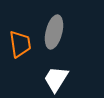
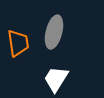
orange trapezoid: moved 2 px left, 1 px up
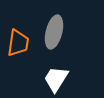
orange trapezoid: rotated 16 degrees clockwise
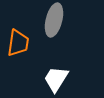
gray ellipse: moved 12 px up
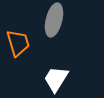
orange trapezoid: rotated 24 degrees counterclockwise
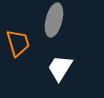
white trapezoid: moved 4 px right, 11 px up
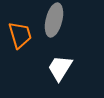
orange trapezoid: moved 2 px right, 8 px up
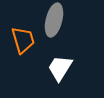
orange trapezoid: moved 3 px right, 5 px down
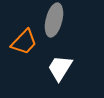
orange trapezoid: moved 1 px right, 2 px down; rotated 60 degrees clockwise
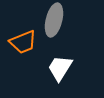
orange trapezoid: moved 1 px left; rotated 24 degrees clockwise
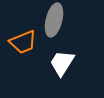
white trapezoid: moved 2 px right, 5 px up
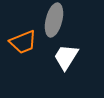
white trapezoid: moved 4 px right, 6 px up
